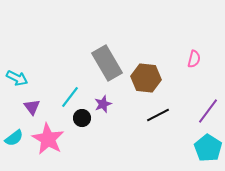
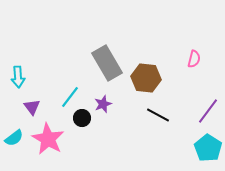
cyan arrow: moved 1 px right, 1 px up; rotated 60 degrees clockwise
black line: rotated 55 degrees clockwise
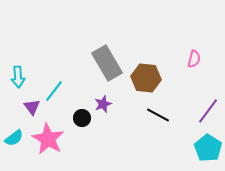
cyan line: moved 16 px left, 6 px up
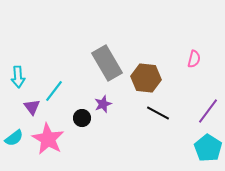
black line: moved 2 px up
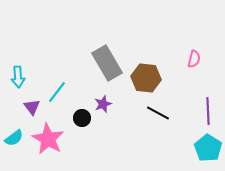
cyan line: moved 3 px right, 1 px down
purple line: rotated 40 degrees counterclockwise
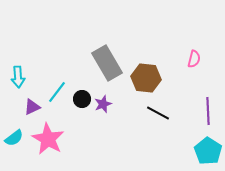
purple triangle: rotated 42 degrees clockwise
black circle: moved 19 px up
cyan pentagon: moved 3 px down
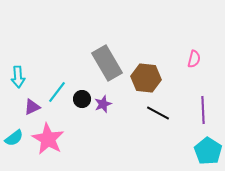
purple line: moved 5 px left, 1 px up
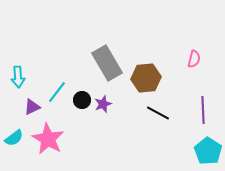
brown hexagon: rotated 12 degrees counterclockwise
black circle: moved 1 px down
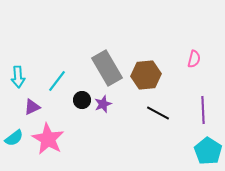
gray rectangle: moved 5 px down
brown hexagon: moved 3 px up
cyan line: moved 11 px up
